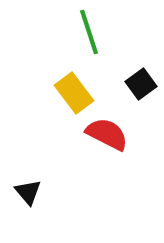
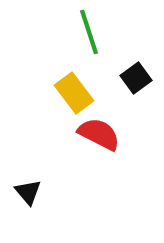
black square: moved 5 px left, 6 px up
red semicircle: moved 8 px left
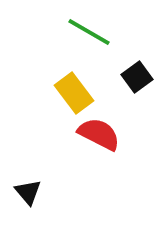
green line: rotated 42 degrees counterclockwise
black square: moved 1 px right, 1 px up
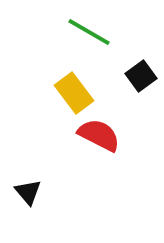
black square: moved 4 px right, 1 px up
red semicircle: moved 1 px down
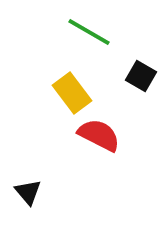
black square: rotated 24 degrees counterclockwise
yellow rectangle: moved 2 px left
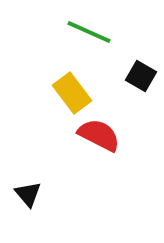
green line: rotated 6 degrees counterclockwise
black triangle: moved 2 px down
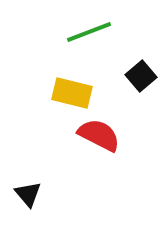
green line: rotated 45 degrees counterclockwise
black square: rotated 20 degrees clockwise
yellow rectangle: rotated 39 degrees counterclockwise
